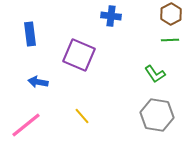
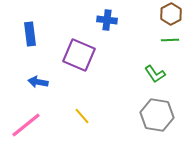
blue cross: moved 4 px left, 4 px down
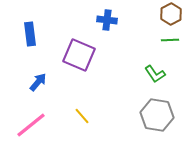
blue arrow: rotated 120 degrees clockwise
pink line: moved 5 px right
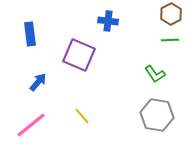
blue cross: moved 1 px right, 1 px down
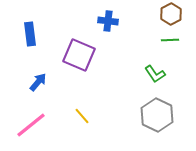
gray hexagon: rotated 16 degrees clockwise
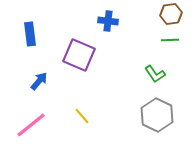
brown hexagon: rotated 20 degrees clockwise
blue arrow: moved 1 px right, 1 px up
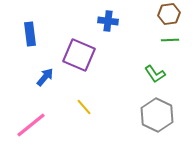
brown hexagon: moved 2 px left
blue arrow: moved 6 px right, 4 px up
yellow line: moved 2 px right, 9 px up
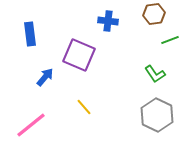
brown hexagon: moved 15 px left
green line: rotated 18 degrees counterclockwise
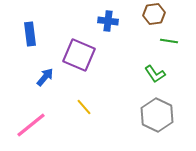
green line: moved 1 px left, 1 px down; rotated 30 degrees clockwise
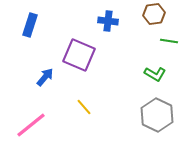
blue rectangle: moved 9 px up; rotated 25 degrees clockwise
green L-shape: rotated 25 degrees counterclockwise
